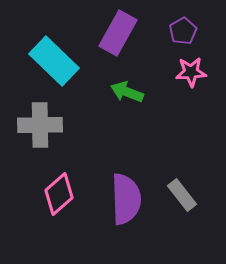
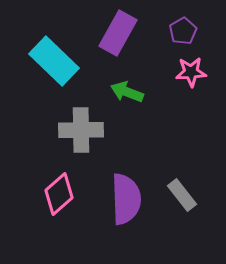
gray cross: moved 41 px right, 5 px down
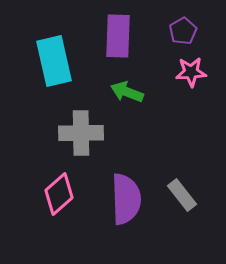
purple rectangle: moved 3 px down; rotated 27 degrees counterclockwise
cyan rectangle: rotated 33 degrees clockwise
gray cross: moved 3 px down
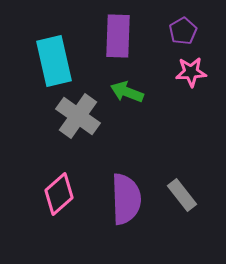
gray cross: moved 3 px left, 17 px up; rotated 36 degrees clockwise
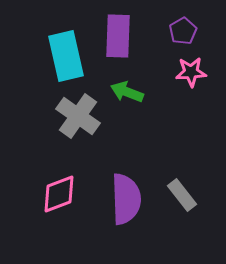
cyan rectangle: moved 12 px right, 5 px up
pink diamond: rotated 21 degrees clockwise
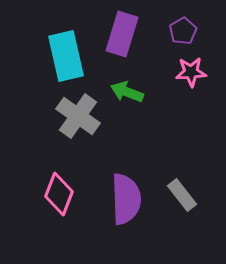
purple rectangle: moved 4 px right, 2 px up; rotated 15 degrees clockwise
pink diamond: rotated 48 degrees counterclockwise
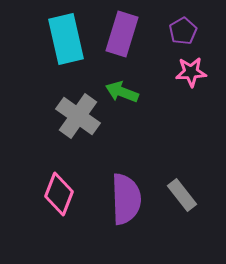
cyan rectangle: moved 17 px up
green arrow: moved 5 px left
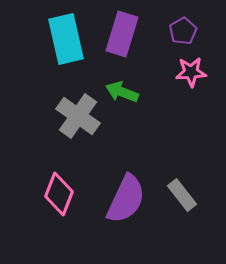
purple semicircle: rotated 27 degrees clockwise
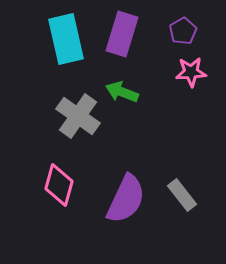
pink diamond: moved 9 px up; rotated 6 degrees counterclockwise
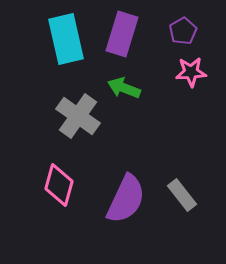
green arrow: moved 2 px right, 4 px up
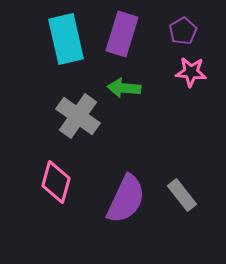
pink star: rotated 8 degrees clockwise
green arrow: rotated 16 degrees counterclockwise
pink diamond: moved 3 px left, 3 px up
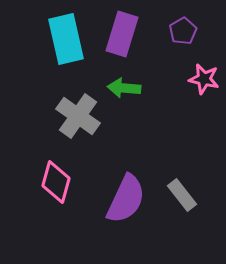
pink star: moved 13 px right, 7 px down; rotated 8 degrees clockwise
